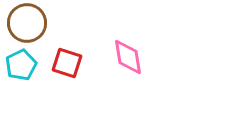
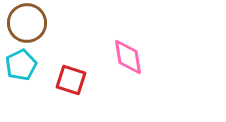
red square: moved 4 px right, 17 px down
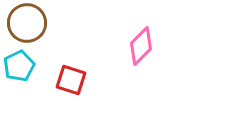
pink diamond: moved 13 px right, 11 px up; rotated 54 degrees clockwise
cyan pentagon: moved 2 px left, 1 px down
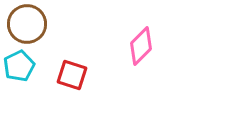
brown circle: moved 1 px down
red square: moved 1 px right, 5 px up
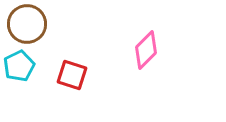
pink diamond: moved 5 px right, 4 px down
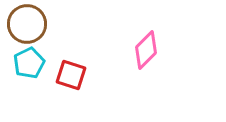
cyan pentagon: moved 10 px right, 3 px up
red square: moved 1 px left
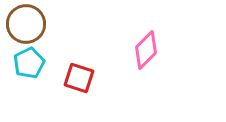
brown circle: moved 1 px left
red square: moved 8 px right, 3 px down
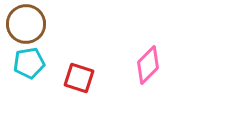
pink diamond: moved 2 px right, 15 px down
cyan pentagon: rotated 16 degrees clockwise
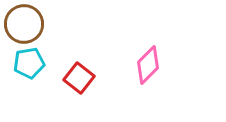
brown circle: moved 2 px left
red square: rotated 20 degrees clockwise
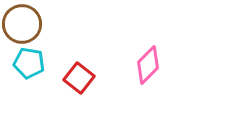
brown circle: moved 2 px left
cyan pentagon: rotated 20 degrees clockwise
